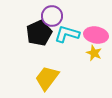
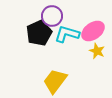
pink ellipse: moved 3 px left, 4 px up; rotated 45 degrees counterclockwise
yellow star: moved 3 px right, 2 px up
yellow trapezoid: moved 8 px right, 3 px down
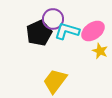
purple circle: moved 1 px right, 3 px down
cyan L-shape: moved 3 px up
yellow star: moved 3 px right
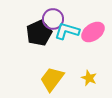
pink ellipse: moved 1 px down
yellow star: moved 11 px left, 27 px down
yellow trapezoid: moved 3 px left, 2 px up
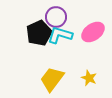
purple circle: moved 3 px right, 2 px up
cyan L-shape: moved 7 px left, 4 px down
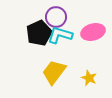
pink ellipse: rotated 20 degrees clockwise
yellow trapezoid: moved 2 px right, 7 px up
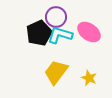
pink ellipse: moved 4 px left; rotated 50 degrees clockwise
yellow trapezoid: moved 2 px right
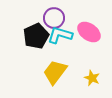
purple circle: moved 2 px left, 1 px down
black pentagon: moved 3 px left, 3 px down
yellow trapezoid: moved 1 px left
yellow star: moved 3 px right
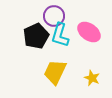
purple circle: moved 2 px up
cyan L-shape: rotated 90 degrees counterclockwise
yellow trapezoid: rotated 12 degrees counterclockwise
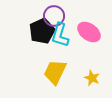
black pentagon: moved 6 px right, 5 px up
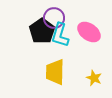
purple circle: moved 2 px down
black pentagon: rotated 10 degrees counterclockwise
yellow trapezoid: rotated 24 degrees counterclockwise
yellow star: moved 2 px right
